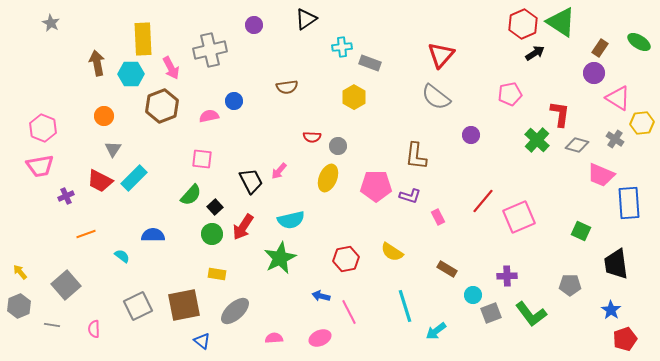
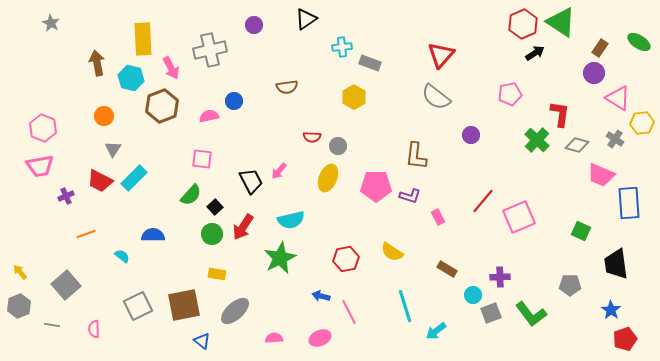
cyan hexagon at (131, 74): moved 4 px down; rotated 15 degrees clockwise
purple cross at (507, 276): moved 7 px left, 1 px down
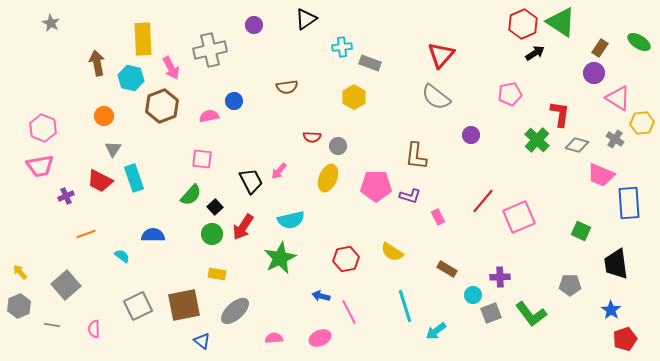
cyan rectangle at (134, 178): rotated 64 degrees counterclockwise
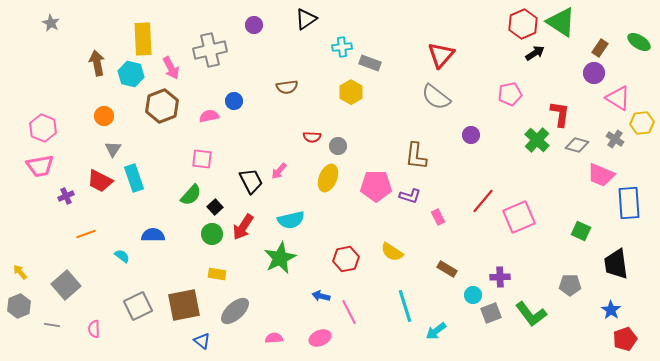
cyan hexagon at (131, 78): moved 4 px up
yellow hexagon at (354, 97): moved 3 px left, 5 px up
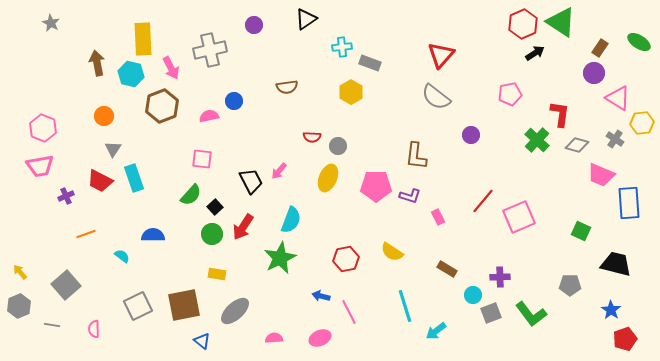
cyan semicircle at (291, 220): rotated 56 degrees counterclockwise
black trapezoid at (616, 264): rotated 112 degrees clockwise
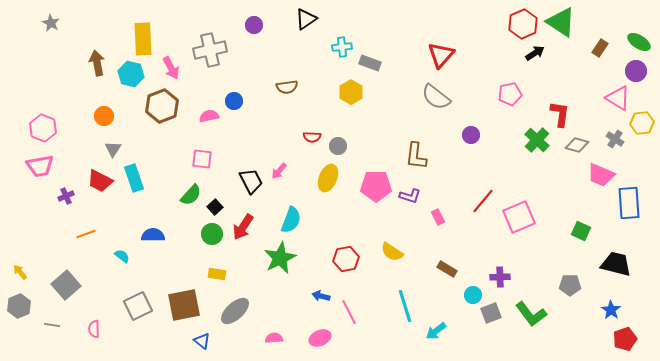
purple circle at (594, 73): moved 42 px right, 2 px up
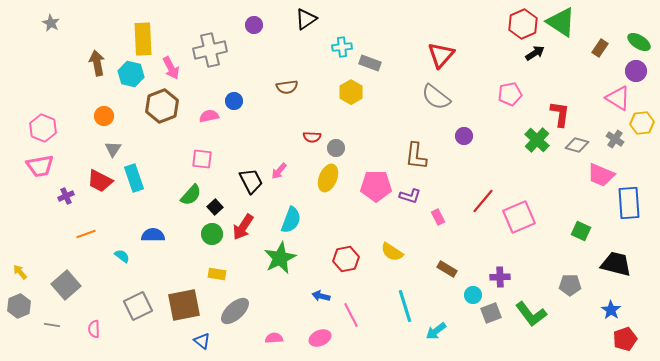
purple circle at (471, 135): moved 7 px left, 1 px down
gray circle at (338, 146): moved 2 px left, 2 px down
pink line at (349, 312): moved 2 px right, 3 px down
